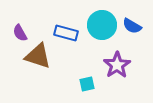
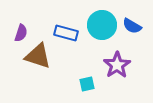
purple semicircle: moved 1 px right; rotated 132 degrees counterclockwise
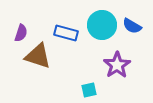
cyan square: moved 2 px right, 6 px down
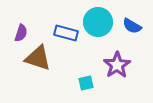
cyan circle: moved 4 px left, 3 px up
brown triangle: moved 2 px down
cyan square: moved 3 px left, 7 px up
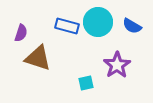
blue rectangle: moved 1 px right, 7 px up
